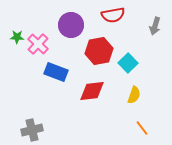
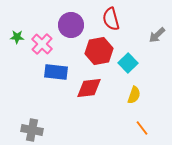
red semicircle: moved 2 px left, 4 px down; rotated 85 degrees clockwise
gray arrow: moved 2 px right, 9 px down; rotated 30 degrees clockwise
pink cross: moved 4 px right
blue rectangle: rotated 15 degrees counterclockwise
red diamond: moved 3 px left, 3 px up
gray cross: rotated 25 degrees clockwise
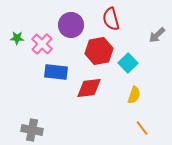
green star: moved 1 px down
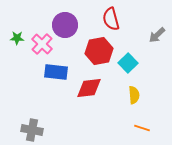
purple circle: moved 6 px left
yellow semicircle: rotated 24 degrees counterclockwise
orange line: rotated 35 degrees counterclockwise
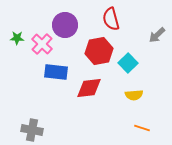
yellow semicircle: rotated 90 degrees clockwise
